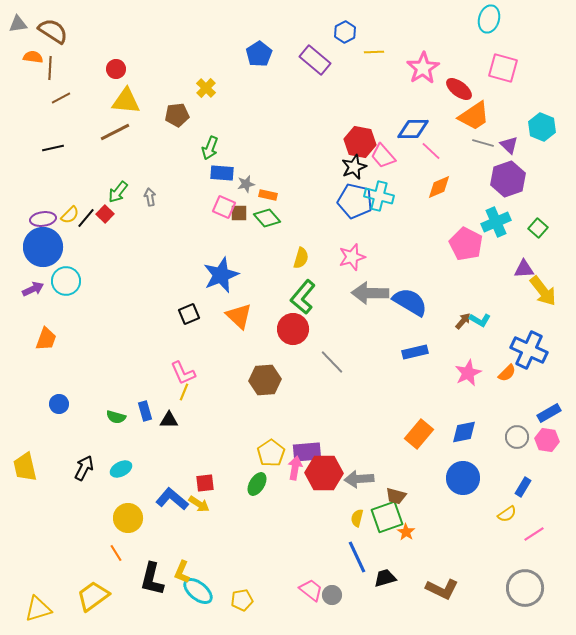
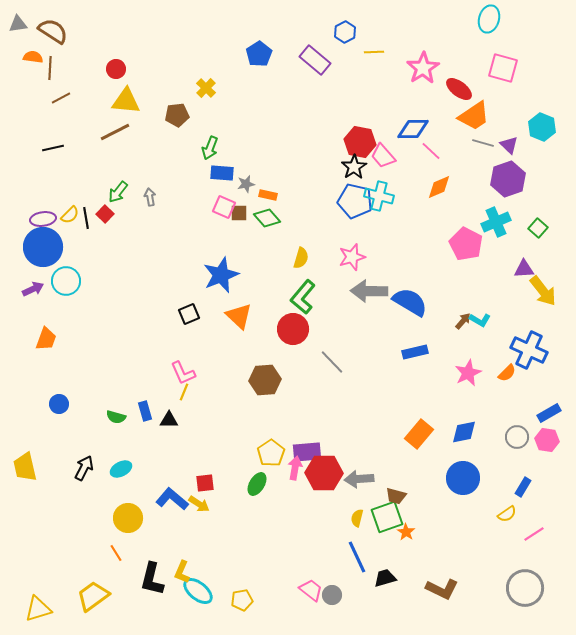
black star at (354, 167): rotated 10 degrees counterclockwise
black line at (86, 218): rotated 50 degrees counterclockwise
gray arrow at (370, 293): moved 1 px left, 2 px up
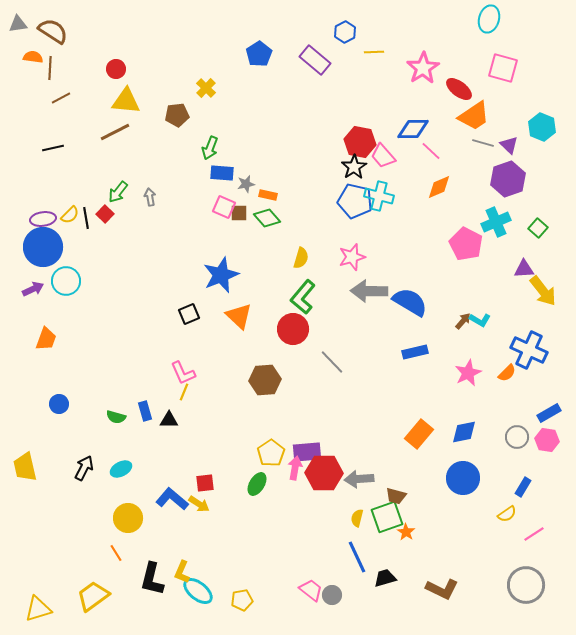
gray circle at (525, 588): moved 1 px right, 3 px up
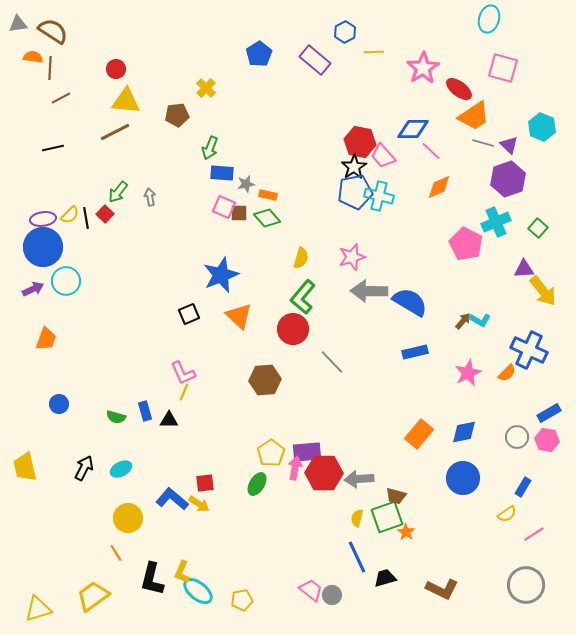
blue pentagon at (355, 201): moved 9 px up; rotated 24 degrees counterclockwise
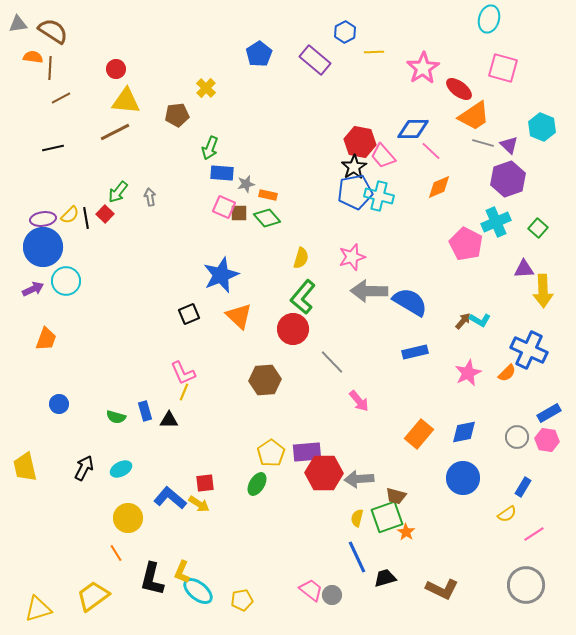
yellow arrow at (543, 291): rotated 36 degrees clockwise
pink arrow at (295, 468): moved 64 px right, 67 px up; rotated 130 degrees clockwise
blue L-shape at (172, 499): moved 2 px left, 1 px up
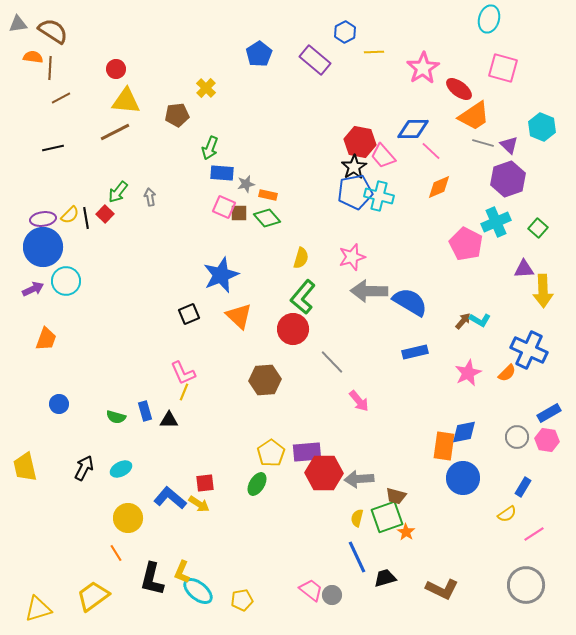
orange rectangle at (419, 434): moved 25 px right, 12 px down; rotated 32 degrees counterclockwise
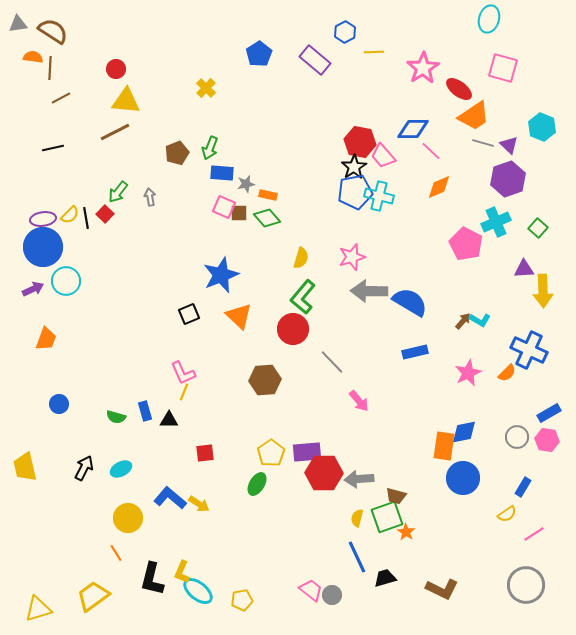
brown pentagon at (177, 115): moved 38 px down; rotated 15 degrees counterclockwise
red square at (205, 483): moved 30 px up
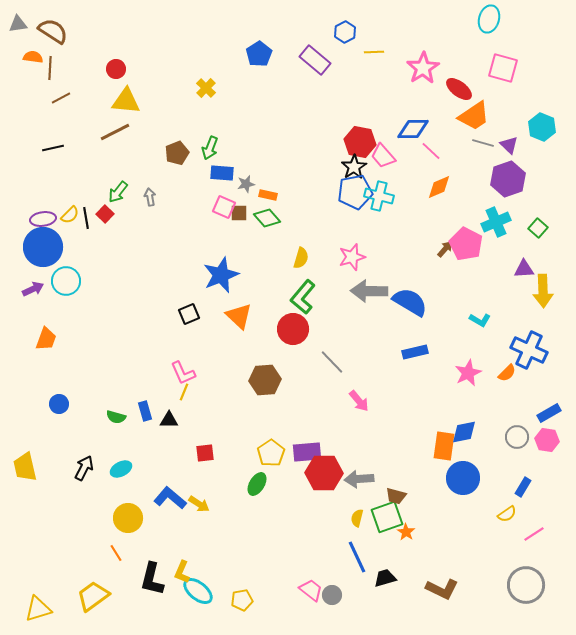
brown arrow at (463, 321): moved 18 px left, 72 px up
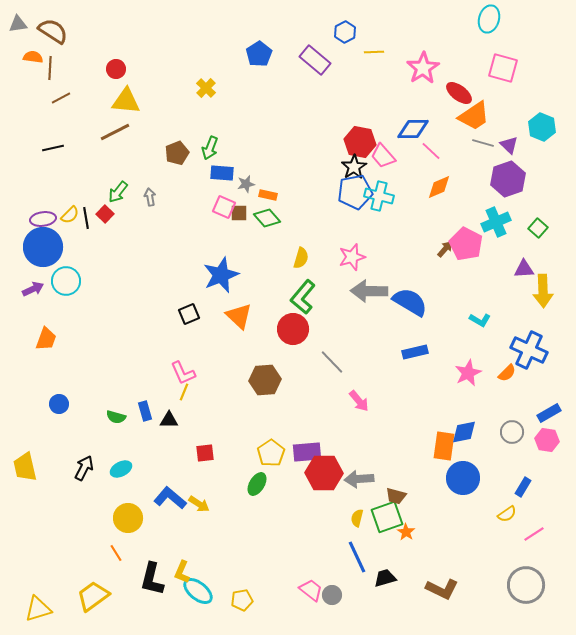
red ellipse at (459, 89): moved 4 px down
gray circle at (517, 437): moved 5 px left, 5 px up
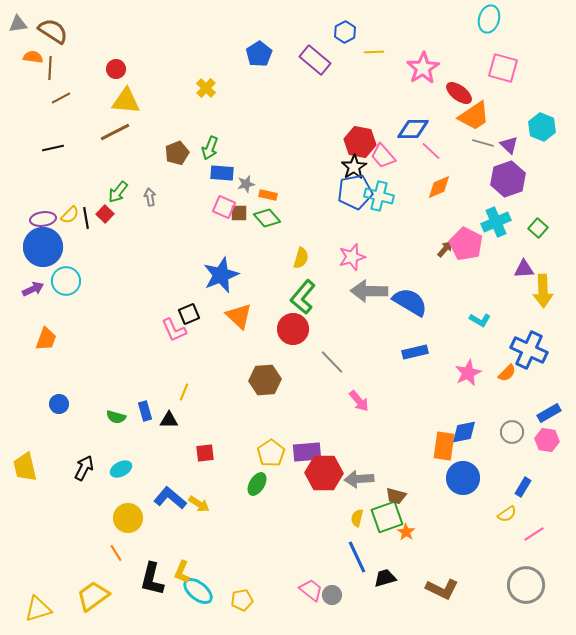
pink L-shape at (183, 373): moved 9 px left, 43 px up
